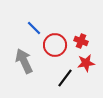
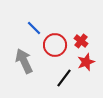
red cross: rotated 16 degrees clockwise
red star: moved 1 px up; rotated 12 degrees counterclockwise
black line: moved 1 px left
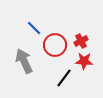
red cross: rotated 24 degrees clockwise
red star: moved 2 px left, 1 px up; rotated 24 degrees clockwise
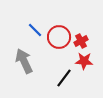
blue line: moved 1 px right, 2 px down
red circle: moved 4 px right, 8 px up
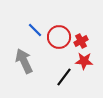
black line: moved 1 px up
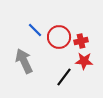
red cross: rotated 16 degrees clockwise
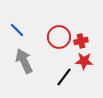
blue line: moved 18 px left
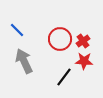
red circle: moved 1 px right, 2 px down
red cross: moved 2 px right; rotated 24 degrees counterclockwise
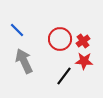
black line: moved 1 px up
